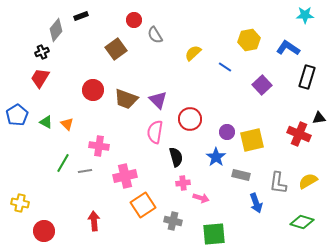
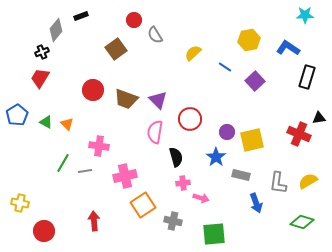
purple square at (262, 85): moved 7 px left, 4 px up
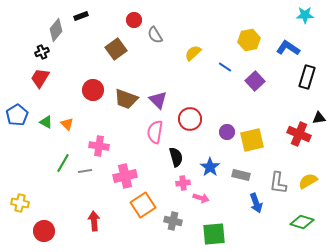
blue star at (216, 157): moved 6 px left, 10 px down
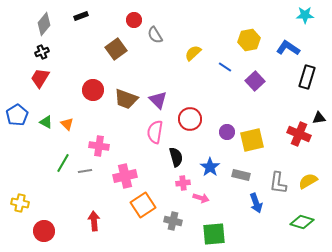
gray diamond at (56, 30): moved 12 px left, 6 px up
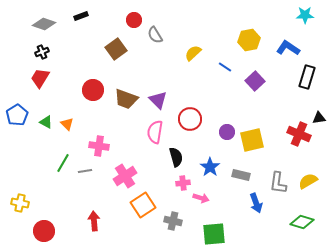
gray diamond at (44, 24): rotated 70 degrees clockwise
pink cross at (125, 176): rotated 20 degrees counterclockwise
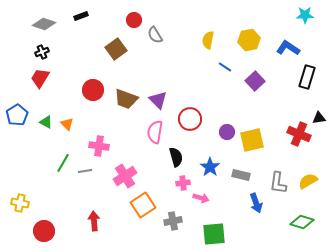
yellow semicircle at (193, 53): moved 15 px right, 13 px up; rotated 36 degrees counterclockwise
gray cross at (173, 221): rotated 24 degrees counterclockwise
